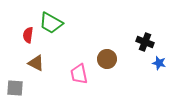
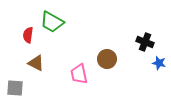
green trapezoid: moved 1 px right, 1 px up
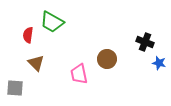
brown triangle: rotated 18 degrees clockwise
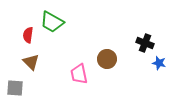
black cross: moved 1 px down
brown triangle: moved 5 px left, 1 px up
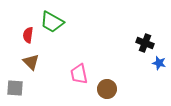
brown circle: moved 30 px down
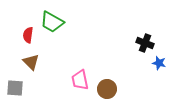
pink trapezoid: moved 1 px right, 6 px down
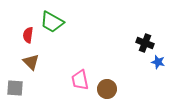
blue star: moved 1 px left, 1 px up
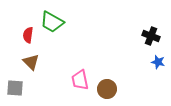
black cross: moved 6 px right, 7 px up
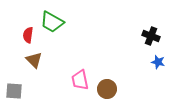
brown triangle: moved 3 px right, 2 px up
gray square: moved 1 px left, 3 px down
